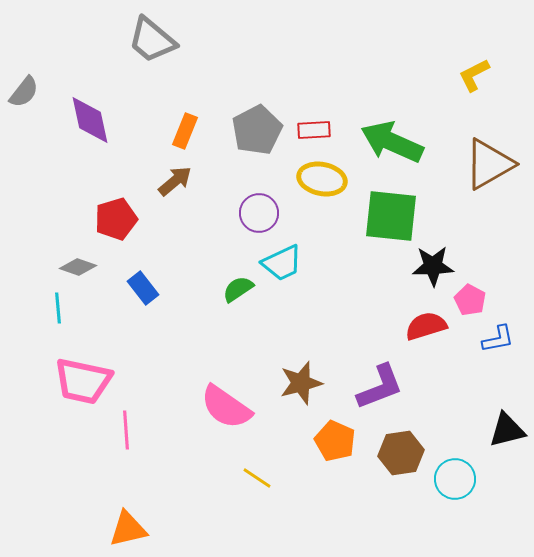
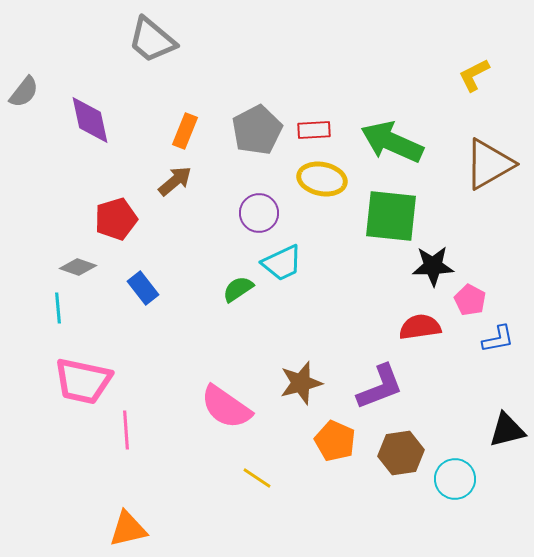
red semicircle: moved 6 px left, 1 px down; rotated 9 degrees clockwise
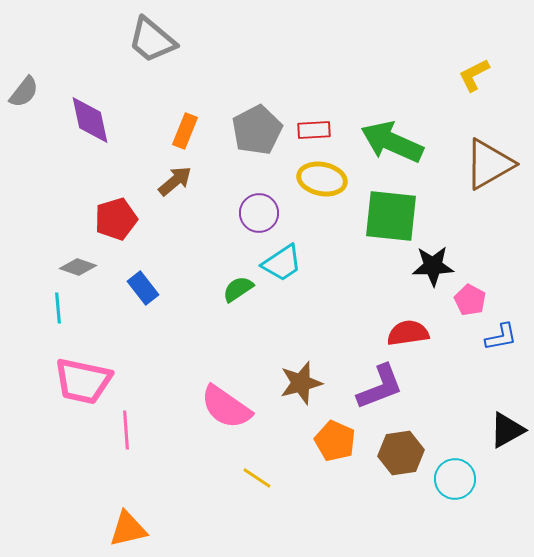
cyan trapezoid: rotated 9 degrees counterclockwise
red semicircle: moved 12 px left, 6 px down
blue L-shape: moved 3 px right, 2 px up
black triangle: rotated 15 degrees counterclockwise
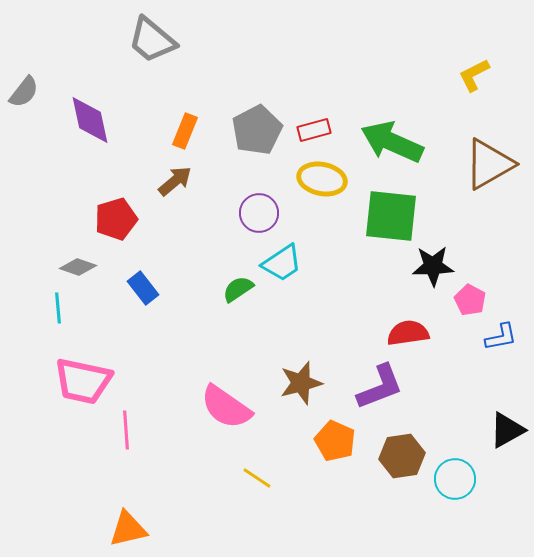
red rectangle: rotated 12 degrees counterclockwise
brown hexagon: moved 1 px right, 3 px down
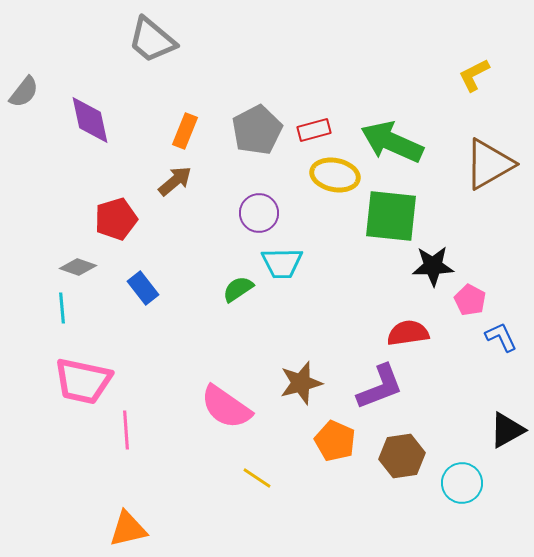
yellow ellipse: moved 13 px right, 4 px up
cyan trapezoid: rotated 33 degrees clockwise
cyan line: moved 4 px right
blue L-shape: rotated 104 degrees counterclockwise
cyan circle: moved 7 px right, 4 px down
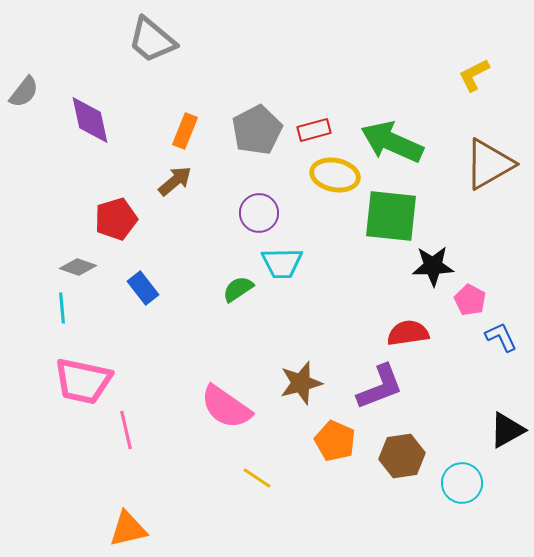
pink line: rotated 9 degrees counterclockwise
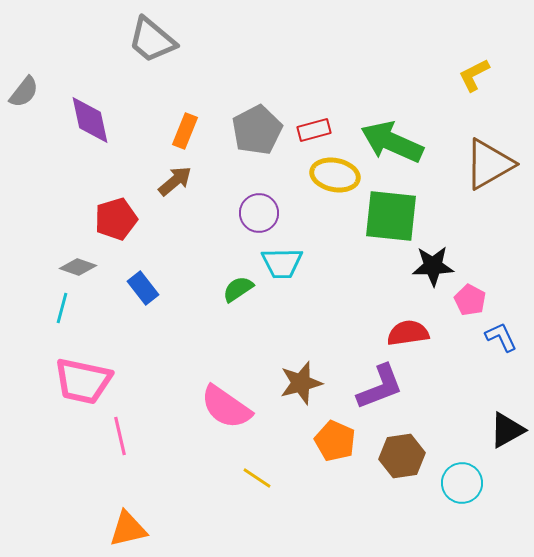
cyan line: rotated 20 degrees clockwise
pink line: moved 6 px left, 6 px down
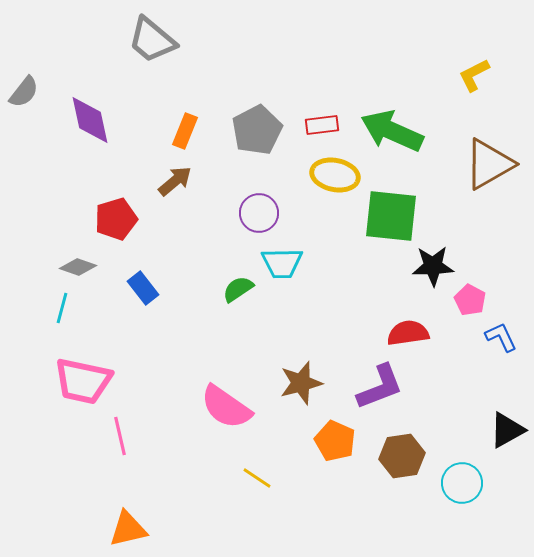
red rectangle: moved 8 px right, 5 px up; rotated 8 degrees clockwise
green arrow: moved 11 px up
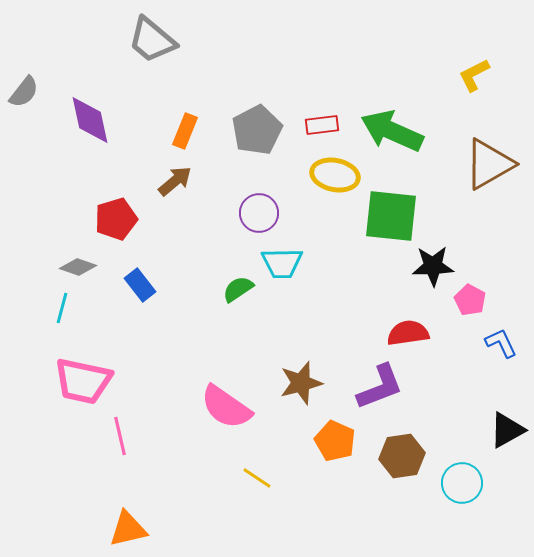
blue rectangle: moved 3 px left, 3 px up
blue L-shape: moved 6 px down
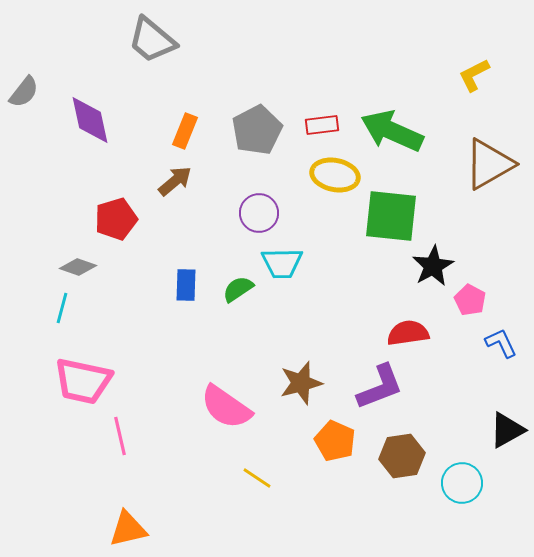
black star: rotated 27 degrees counterclockwise
blue rectangle: moved 46 px right; rotated 40 degrees clockwise
